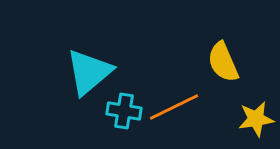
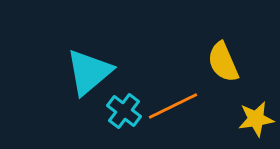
orange line: moved 1 px left, 1 px up
cyan cross: rotated 28 degrees clockwise
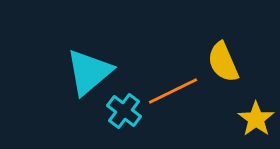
orange line: moved 15 px up
yellow star: rotated 27 degrees counterclockwise
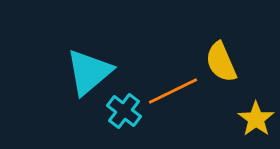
yellow semicircle: moved 2 px left
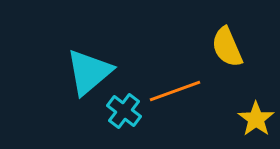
yellow semicircle: moved 6 px right, 15 px up
orange line: moved 2 px right; rotated 6 degrees clockwise
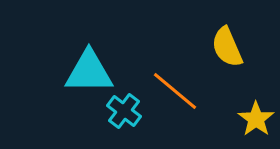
cyan triangle: rotated 40 degrees clockwise
orange line: rotated 60 degrees clockwise
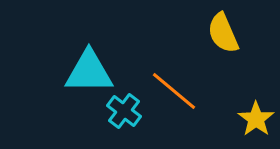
yellow semicircle: moved 4 px left, 14 px up
orange line: moved 1 px left
